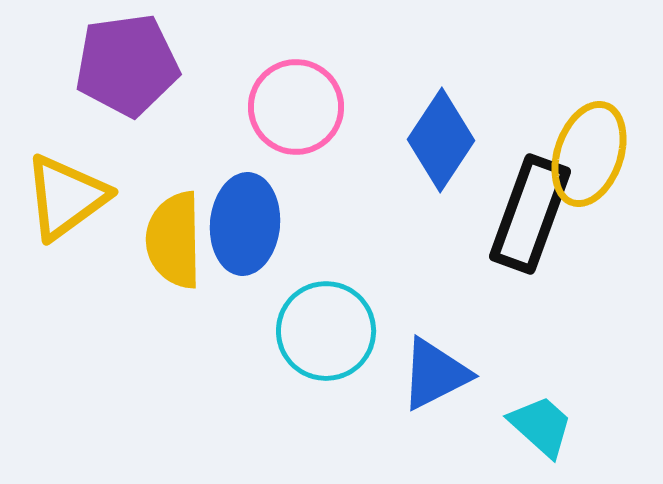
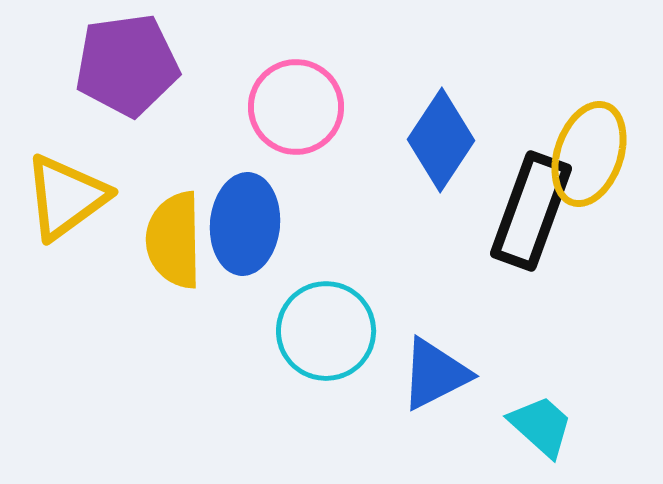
black rectangle: moved 1 px right, 3 px up
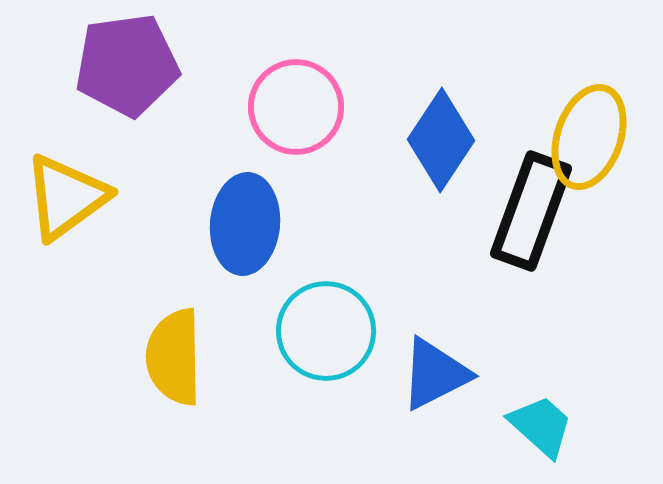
yellow ellipse: moved 17 px up
yellow semicircle: moved 117 px down
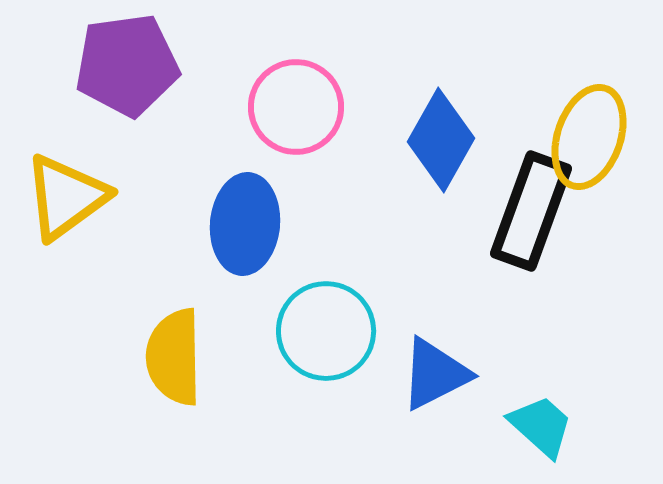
blue diamond: rotated 4 degrees counterclockwise
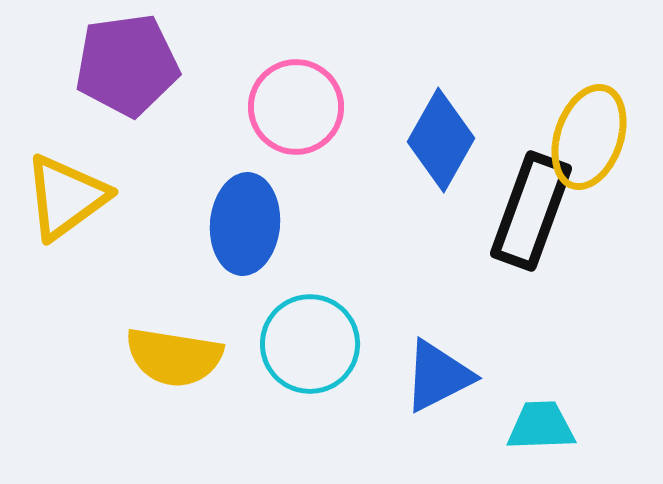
cyan circle: moved 16 px left, 13 px down
yellow semicircle: rotated 80 degrees counterclockwise
blue triangle: moved 3 px right, 2 px down
cyan trapezoid: rotated 44 degrees counterclockwise
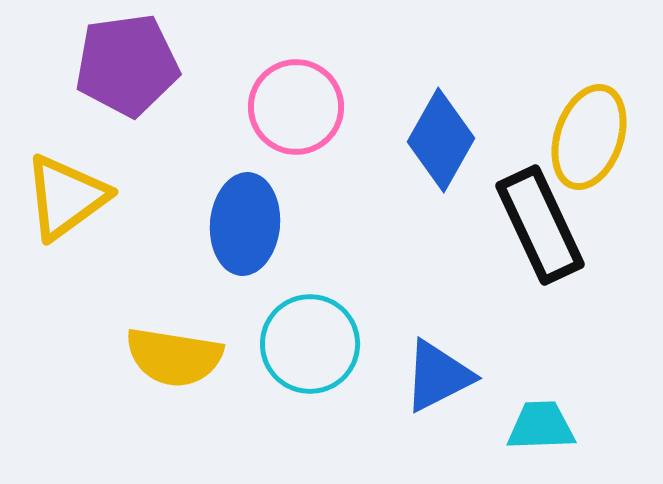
black rectangle: moved 9 px right, 14 px down; rotated 45 degrees counterclockwise
